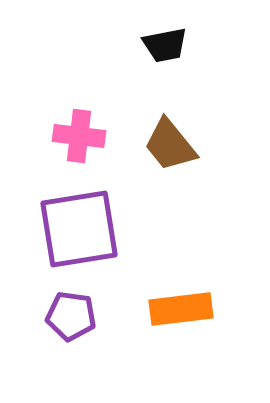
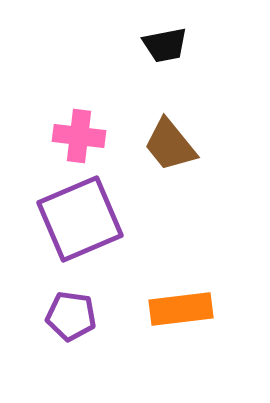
purple square: moved 1 px right, 10 px up; rotated 14 degrees counterclockwise
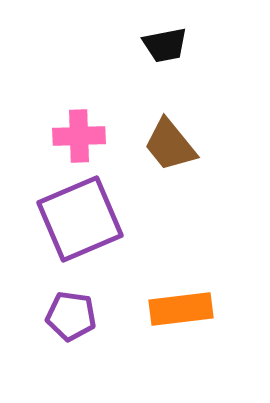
pink cross: rotated 9 degrees counterclockwise
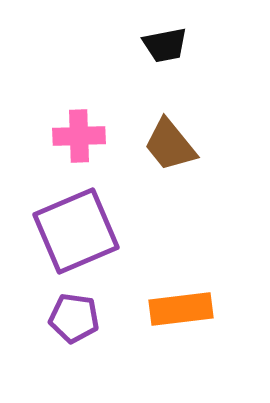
purple square: moved 4 px left, 12 px down
purple pentagon: moved 3 px right, 2 px down
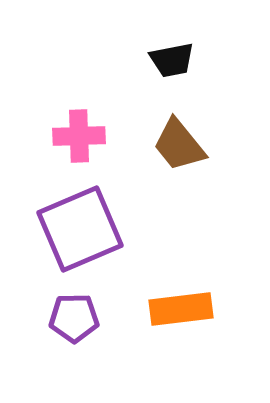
black trapezoid: moved 7 px right, 15 px down
brown trapezoid: moved 9 px right
purple square: moved 4 px right, 2 px up
purple pentagon: rotated 9 degrees counterclockwise
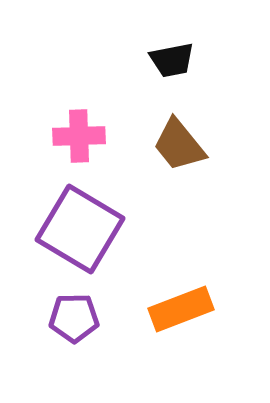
purple square: rotated 36 degrees counterclockwise
orange rectangle: rotated 14 degrees counterclockwise
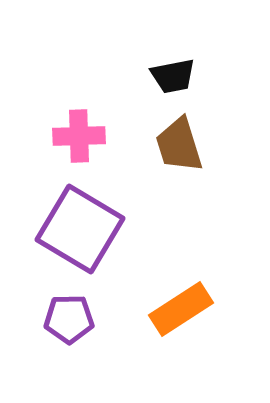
black trapezoid: moved 1 px right, 16 px down
brown trapezoid: rotated 22 degrees clockwise
orange rectangle: rotated 12 degrees counterclockwise
purple pentagon: moved 5 px left, 1 px down
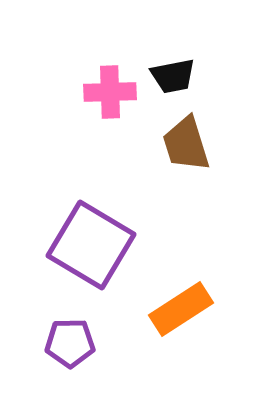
pink cross: moved 31 px right, 44 px up
brown trapezoid: moved 7 px right, 1 px up
purple square: moved 11 px right, 16 px down
purple pentagon: moved 1 px right, 24 px down
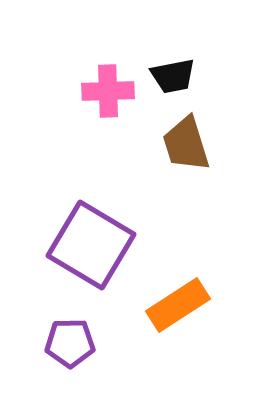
pink cross: moved 2 px left, 1 px up
orange rectangle: moved 3 px left, 4 px up
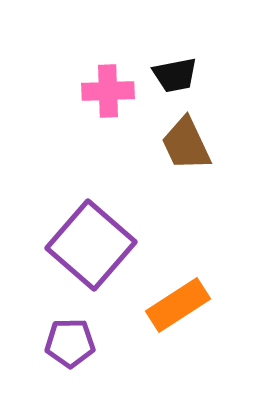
black trapezoid: moved 2 px right, 1 px up
brown trapezoid: rotated 8 degrees counterclockwise
purple square: rotated 10 degrees clockwise
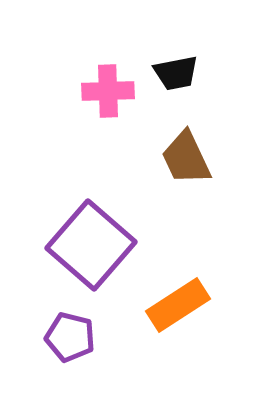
black trapezoid: moved 1 px right, 2 px up
brown trapezoid: moved 14 px down
purple pentagon: moved 6 px up; rotated 15 degrees clockwise
